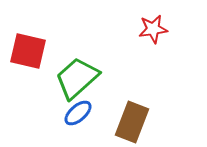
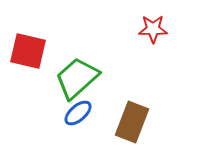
red star: rotated 8 degrees clockwise
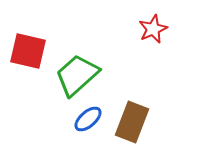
red star: rotated 24 degrees counterclockwise
green trapezoid: moved 3 px up
blue ellipse: moved 10 px right, 6 px down
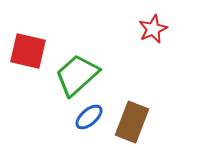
blue ellipse: moved 1 px right, 2 px up
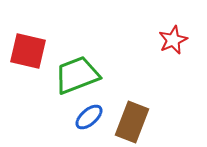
red star: moved 20 px right, 11 px down
green trapezoid: rotated 21 degrees clockwise
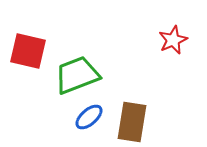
brown rectangle: rotated 12 degrees counterclockwise
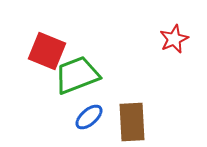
red star: moved 1 px right, 1 px up
red square: moved 19 px right; rotated 9 degrees clockwise
brown rectangle: rotated 12 degrees counterclockwise
